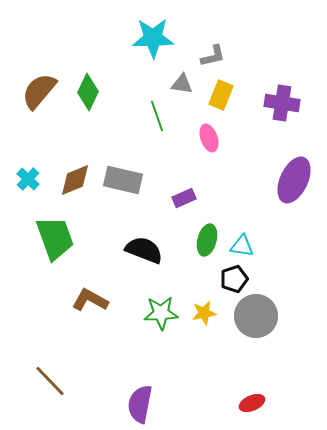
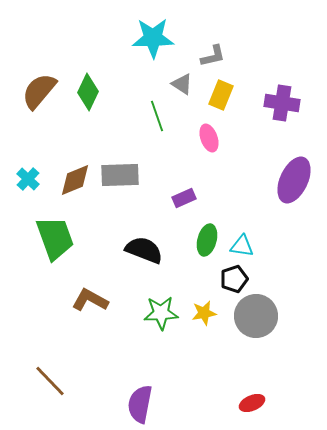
gray triangle: rotated 25 degrees clockwise
gray rectangle: moved 3 px left, 5 px up; rotated 15 degrees counterclockwise
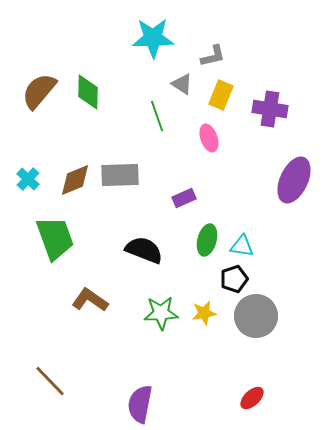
green diamond: rotated 24 degrees counterclockwise
purple cross: moved 12 px left, 6 px down
brown L-shape: rotated 6 degrees clockwise
red ellipse: moved 5 px up; rotated 20 degrees counterclockwise
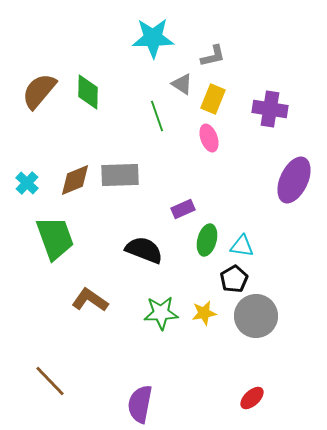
yellow rectangle: moved 8 px left, 4 px down
cyan cross: moved 1 px left, 4 px down
purple rectangle: moved 1 px left, 11 px down
black pentagon: rotated 12 degrees counterclockwise
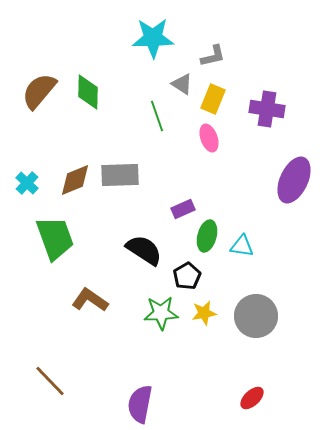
purple cross: moved 3 px left
green ellipse: moved 4 px up
black semicircle: rotated 12 degrees clockwise
black pentagon: moved 47 px left, 3 px up
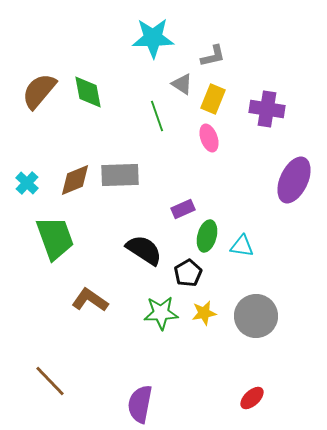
green diamond: rotated 12 degrees counterclockwise
black pentagon: moved 1 px right, 3 px up
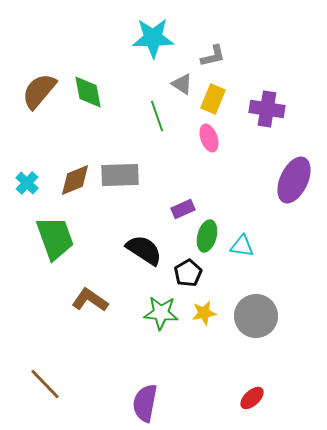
green star: rotated 8 degrees clockwise
brown line: moved 5 px left, 3 px down
purple semicircle: moved 5 px right, 1 px up
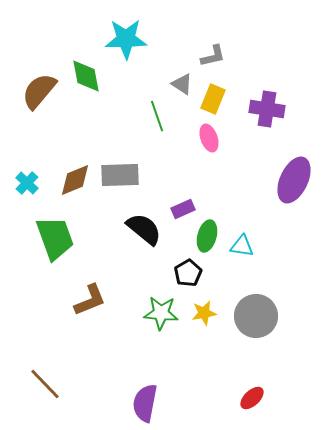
cyan star: moved 27 px left, 1 px down
green diamond: moved 2 px left, 16 px up
black semicircle: moved 21 px up; rotated 6 degrees clockwise
brown L-shape: rotated 123 degrees clockwise
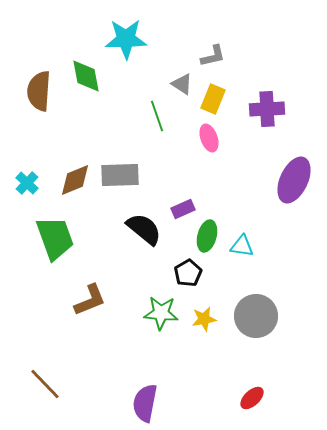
brown semicircle: rotated 36 degrees counterclockwise
purple cross: rotated 12 degrees counterclockwise
yellow star: moved 6 px down
